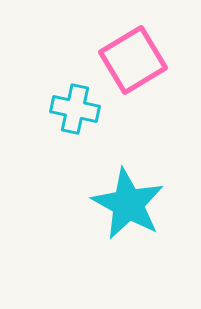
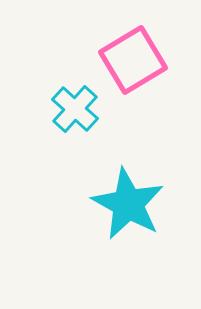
cyan cross: rotated 30 degrees clockwise
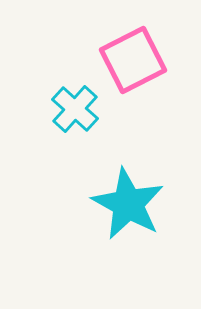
pink square: rotated 4 degrees clockwise
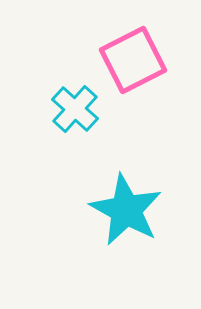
cyan star: moved 2 px left, 6 px down
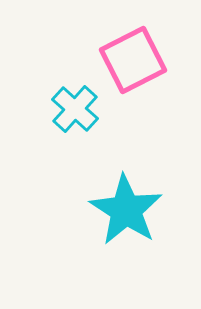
cyan star: rotated 4 degrees clockwise
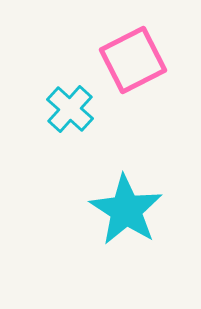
cyan cross: moved 5 px left
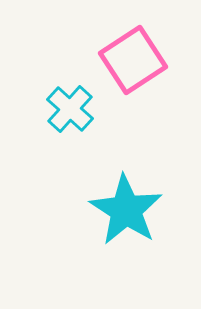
pink square: rotated 6 degrees counterclockwise
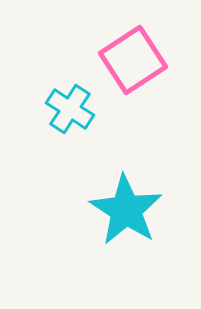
cyan cross: rotated 9 degrees counterclockwise
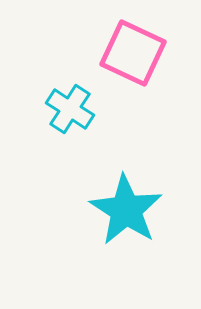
pink square: moved 7 px up; rotated 32 degrees counterclockwise
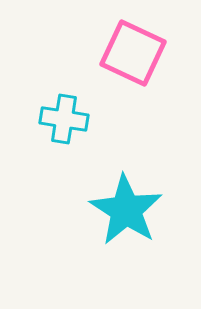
cyan cross: moved 6 px left, 10 px down; rotated 24 degrees counterclockwise
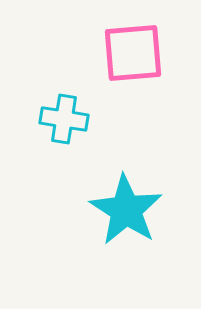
pink square: rotated 30 degrees counterclockwise
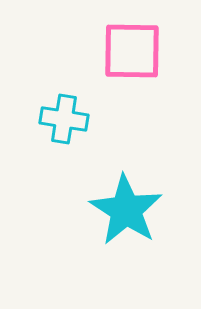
pink square: moved 1 px left, 2 px up; rotated 6 degrees clockwise
